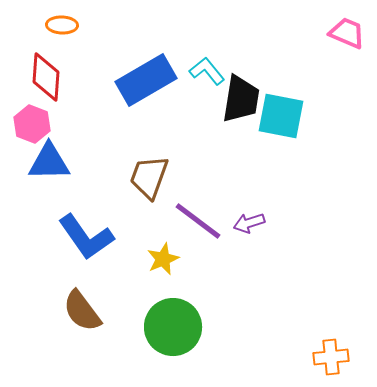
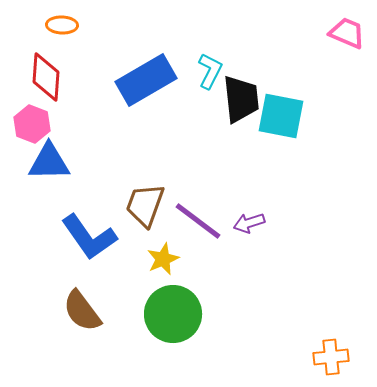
cyan L-shape: moved 3 px right; rotated 66 degrees clockwise
black trapezoid: rotated 15 degrees counterclockwise
brown trapezoid: moved 4 px left, 28 px down
blue L-shape: moved 3 px right
green circle: moved 13 px up
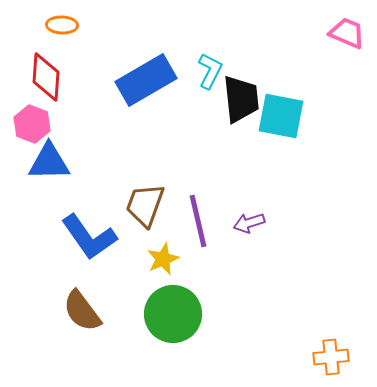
purple line: rotated 40 degrees clockwise
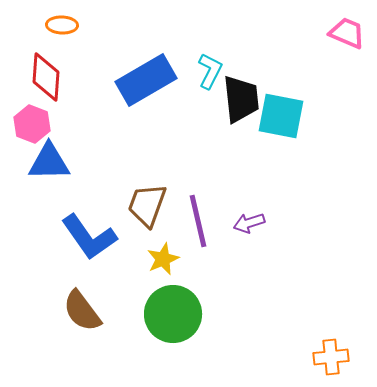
brown trapezoid: moved 2 px right
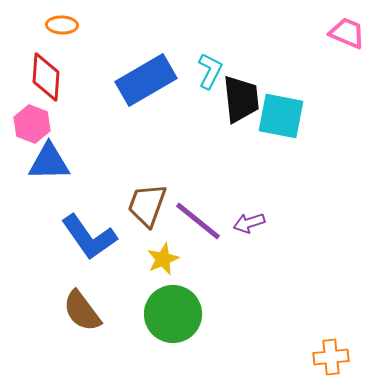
purple line: rotated 38 degrees counterclockwise
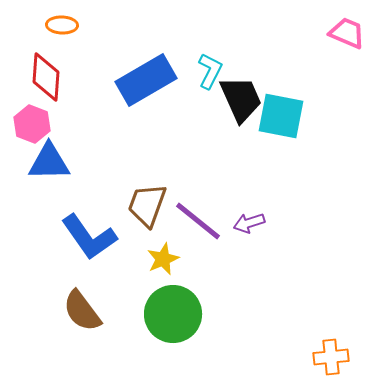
black trapezoid: rotated 18 degrees counterclockwise
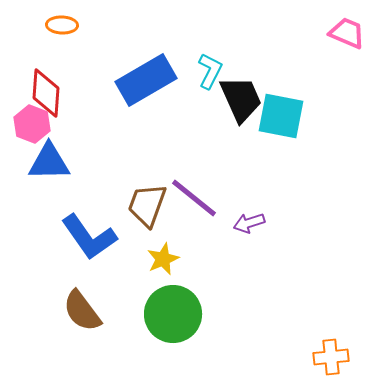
red diamond: moved 16 px down
purple line: moved 4 px left, 23 px up
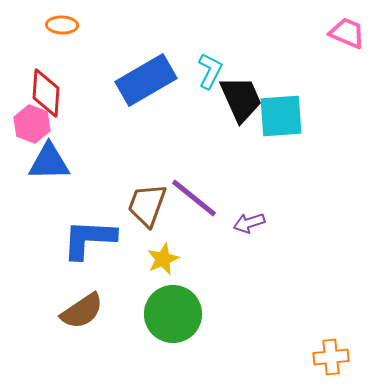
cyan square: rotated 15 degrees counterclockwise
blue L-shape: moved 2 px down; rotated 128 degrees clockwise
brown semicircle: rotated 87 degrees counterclockwise
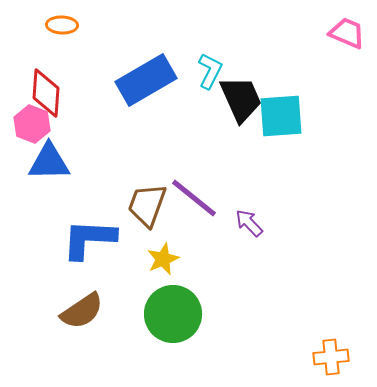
purple arrow: rotated 64 degrees clockwise
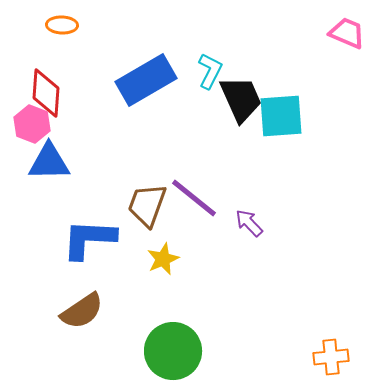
green circle: moved 37 px down
